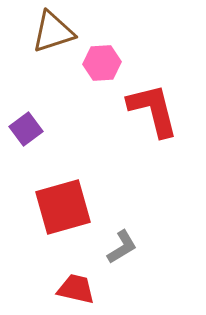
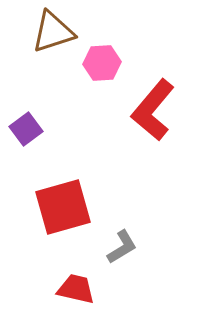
red L-shape: rotated 126 degrees counterclockwise
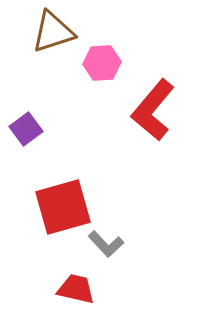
gray L-shape: moved 16 px left, 3 px up; rotated 78 degrees clockwise
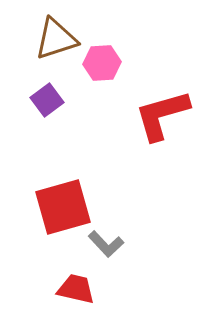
brown triangle: moved 3 px right, 7 px down
red L-shape: moved 9 px right, 5 px down; rotated 34 degrees clockwise
purple square: moved 21 px right, 29 px up
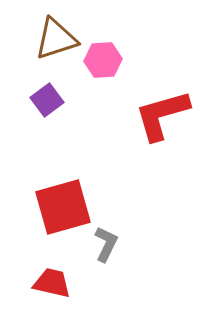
pink hexagon: moved 1 px right, 3 px up
gray L-shape: rotated 111 degrees counterclockwise
red trapezoid: moved 24 px left, 6 px up
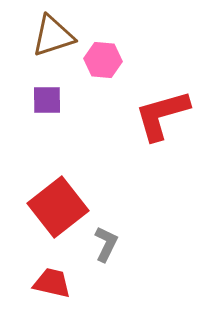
brown triangle: moved 3 px left, 3 px up
pink hexagon: rotated 9 degrees clockwise
purple square: rotated 36 degrees clockwise
red square: moved 5 px left; rotated 22 degrees counterclockwise
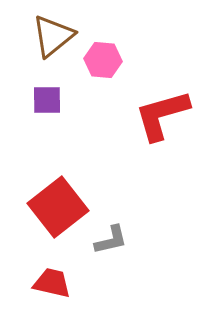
brown triangle: rotated 21 degrees counterclockwise
gray L-shape: moved 5 px right, 4 px up; rotated 51 degrees clockwise
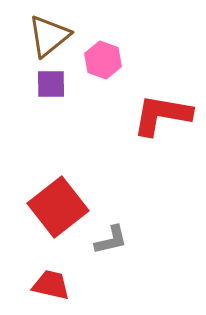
brown triangle: moved 4 px left
pink hexagon: rotated 15 degrees clockwise
purple square: moved 4 px right, 16 px up
red L-shape: rotated 26 degrees clockwise
red trapezoid: moved 1 px left, 2 px down
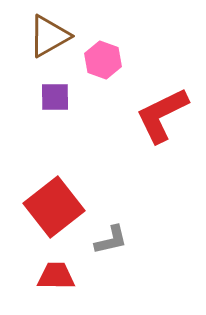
brown triangle: rotated 9 degrees clockwise
purple square: moved 4 px right, 13 px down
red L-shape: rotated 36 degrees counterclockwise
red square: moved 4 px left
red trapezoid: moved 5 px right, 9 px up; rotated 12 degrees counterclockwise
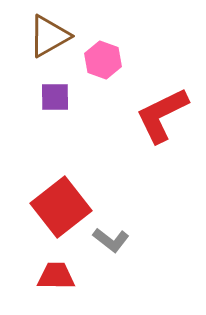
red square: moved 7 px right
gray L-shape: rotated 51 degrees clockwise
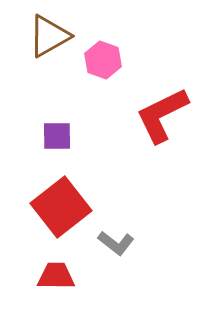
purple square: moved 2 px right, 39 px down
gray L-shape: moved 5 px right, 3 px down
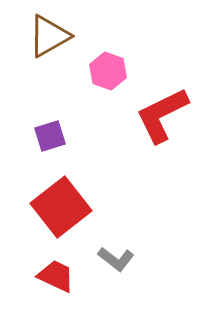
pink hexagon: moved 5 px right, 11 px down
purple square: moved 7 px left; rotated 16 degrees counterclockwise
gray L-shape: moved 16 px down
red trapezoid: rotated 24 degrees clockwise
